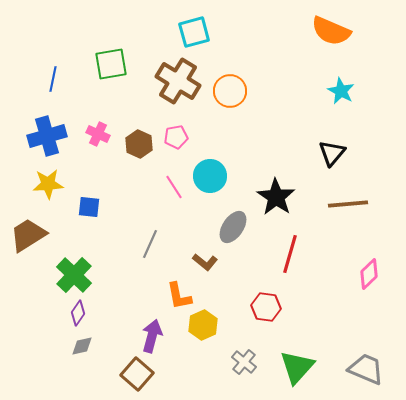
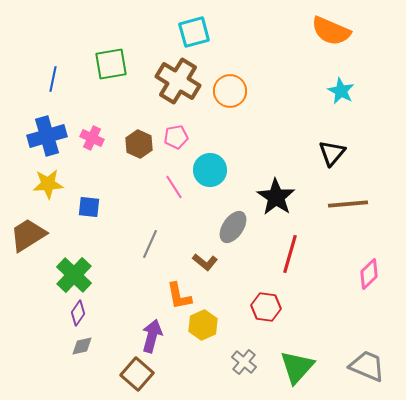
pink cross: moved 6 px left, 4 px down
cyan circle: moved 6 px up
gray trapezoid: moved 1 px right, 3 px up
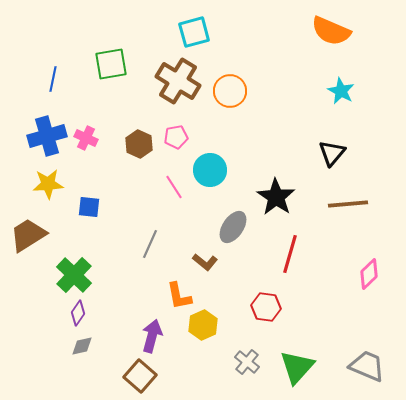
pink cross: moved 6 px left
gray cross: moved 3 px right
brown square: moved 3 px right, 2 px down
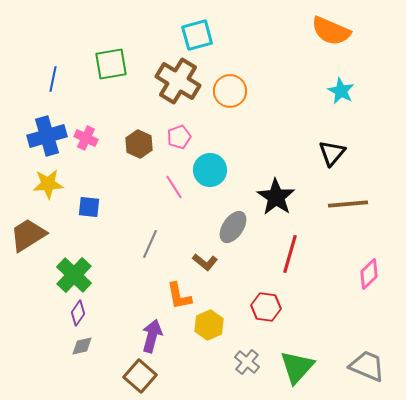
cyan square: moved 3 px right, 3 px down
pink pentagon: moved 3 px right; rotated 10 degrees counterclockwise
yellow hexagon: moved 6 px right
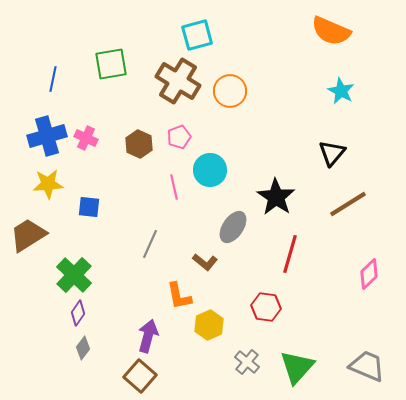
pink line: rotated 20 degrees clockwise
brown line: rotated 27 degrees counterclockwise
purple arrow: moved 4 px left
gray diamond: moved 1 px right, 2 px down; rotated 40 degrees counterclockwise
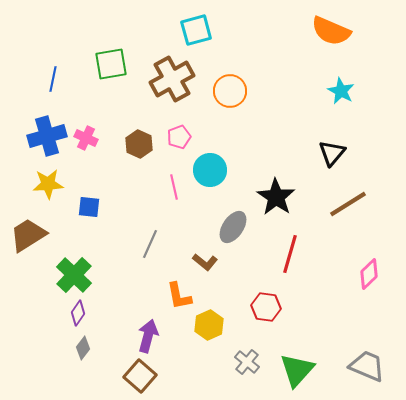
cyan square: moved 1 px left, 5 px up
brown cross: moved 6 px left, 2 px up; rotated 30 degrees clockwise
green triangle: moved 3 px down
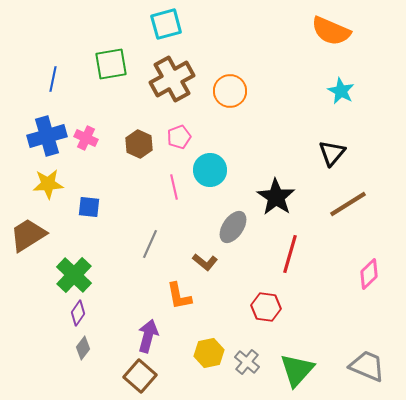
cyan square: moved 30 px left, 6 px up
yellow hexagon: moved 28 px down; rotated 12 degrees clockwise
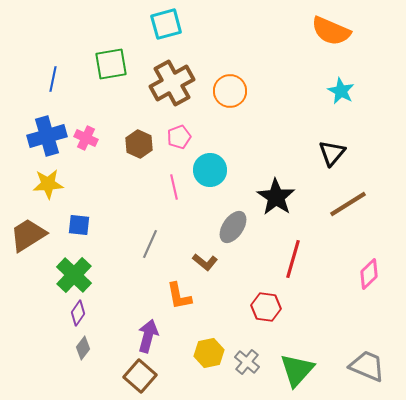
brown cross: moved 4 px down
blue square: moved 10 px left, 18 px down
red line: moved 3 px right, 5 px down
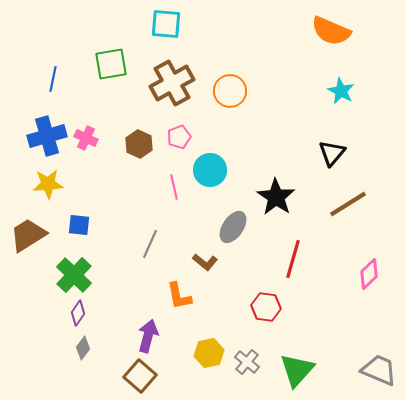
cyan square: rotated 20 degrees clockwise
gray trapezoid: moved 12 px right, 4 px down
